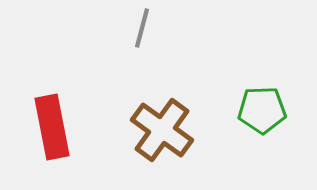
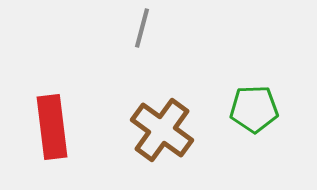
green pentagon: moved 8 px left, 1 px up
red rectangle: rotated 4 degrees clockwise
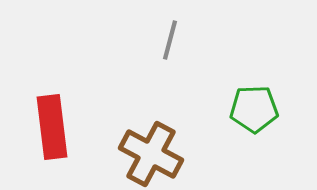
gray line: moved 28 px right, 12 px down
brown cross: moved 11 px left, 24 px down; rotated 8 degrees counterclockwise
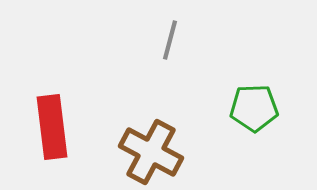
green pentagon: moved 1 px up
brown cross: moved 2 px up
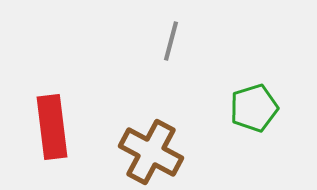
gray line: moved 1 px right, 1 px down
green pentagon: rotated 15 degrees counterclockwise
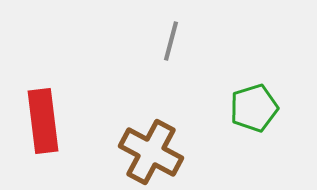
red rectangle: moved 9 px left, 6 px up
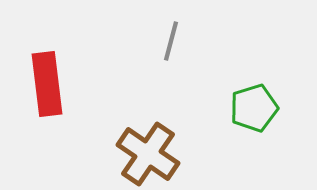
red rectangle: moved 4 px right, 37 px up
brown cross: moved 3 px left, 2 px down; rotated 6 degrees clockwise
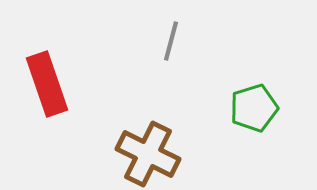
red rectangle: rotated 12 degrees counterclockwise
brown cross: rotated 8 degrees counterclockwise
